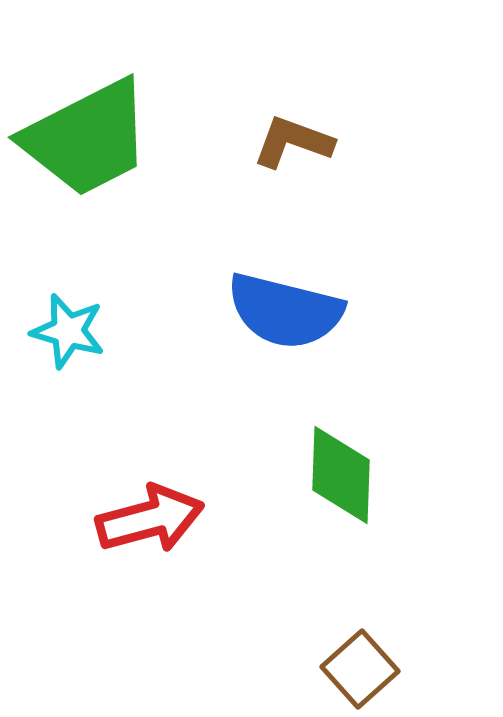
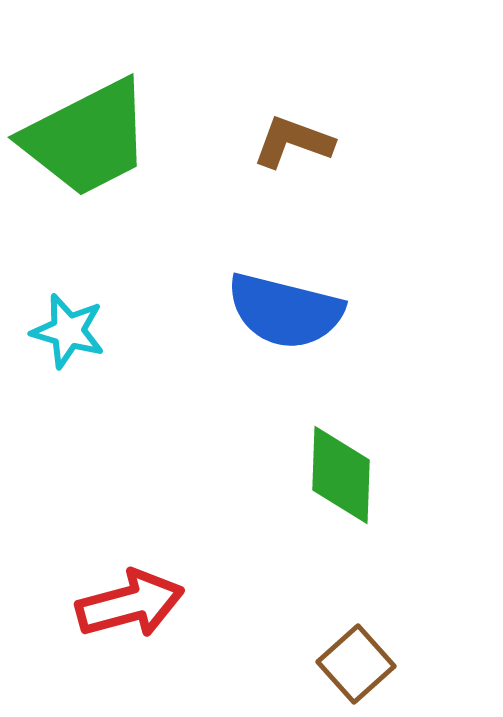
red arrow: moved 20 px left, 85 px down
brown square: moved 4 px left, 5 px up
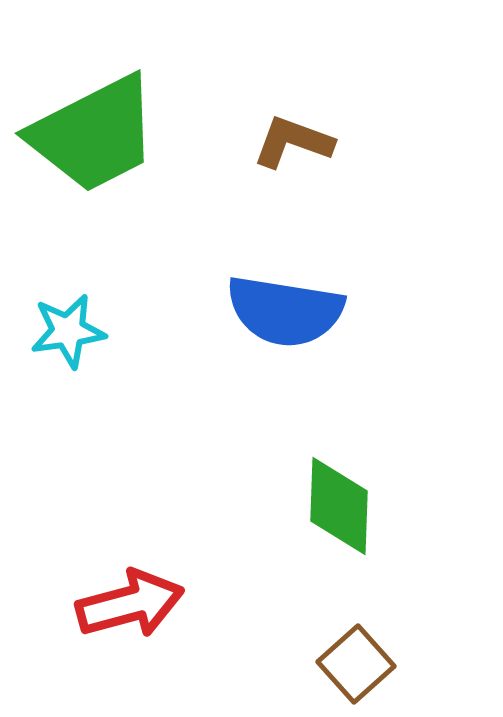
green trapezoid: moved 7 px right, 4 px up
blue semicircle: rotated 5 degrees counterclockwise
cyan star: rotated 24 degrees counterclockwise
green diamond: moved 2 px left, 31 px down
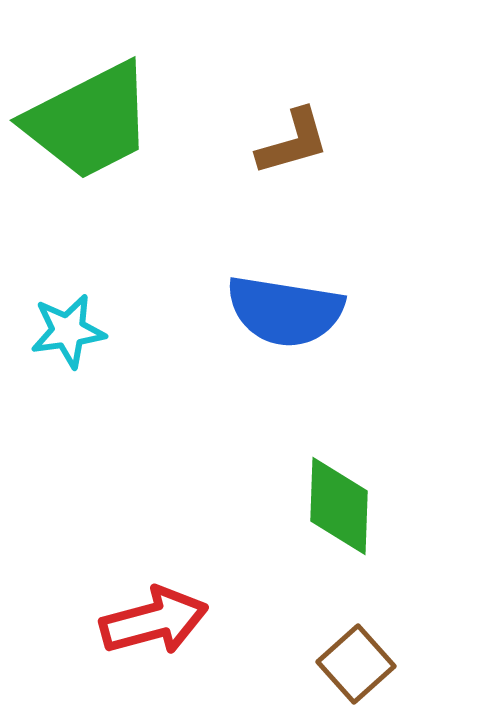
green trapezoid: moved 5 px left, 13 px up
brown L-shape: rotated 144 degrees clockwise
red arrow: moved 24 px right, 17 px down
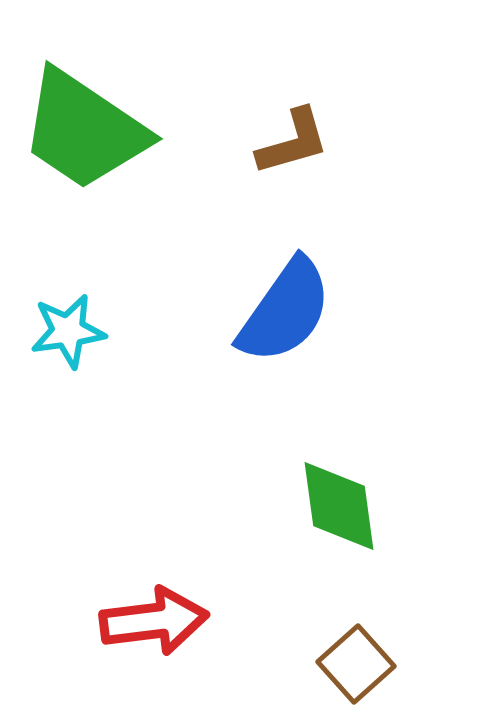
green trapezoid: moved 5 px left, 9 px down; rotated 61 degrees clockwise
blue semicircle: rotated 64 degrees counterclockwise
green diamond: rotated 10 degrees counterclockwise
red arrow: rotated 8 degrees clockwise
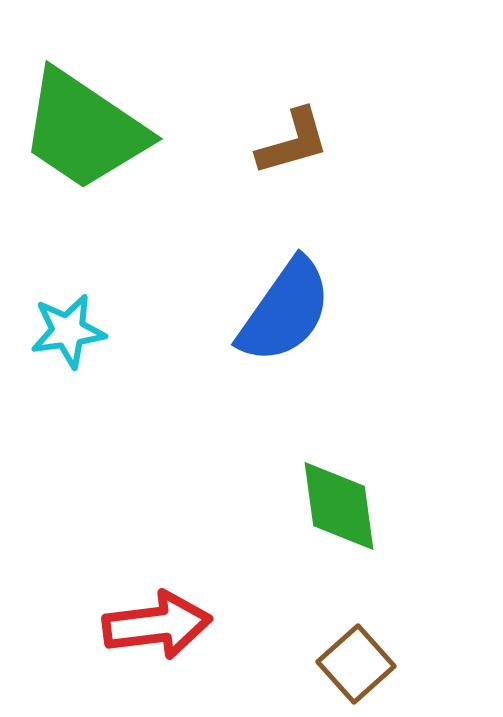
red arrow: moved 3 px right, 4 px down
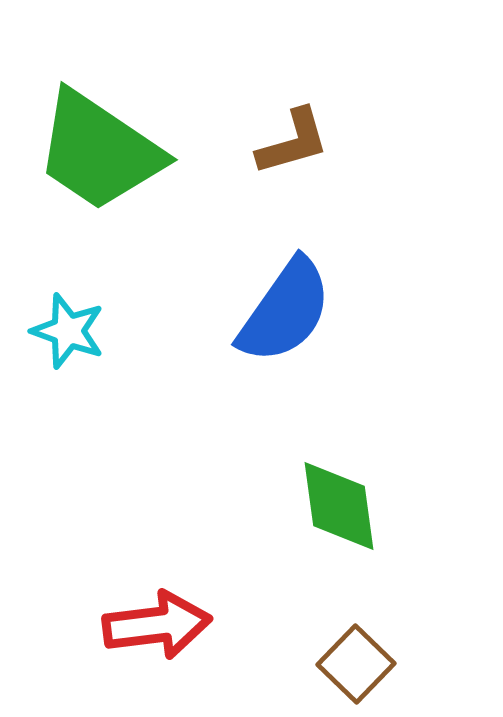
green trapezoid: moved 15 px right, 21 px down
cyan star: rotated 28 degrees clockwise
brown square: rotated 4 degrees counterclockwise
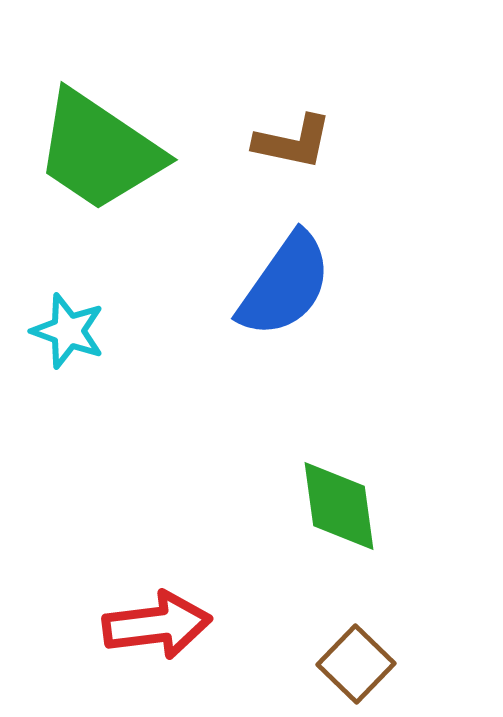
brown L-shape: rotated 28 degrees clockwise
blue semicircle: moved 26 px up
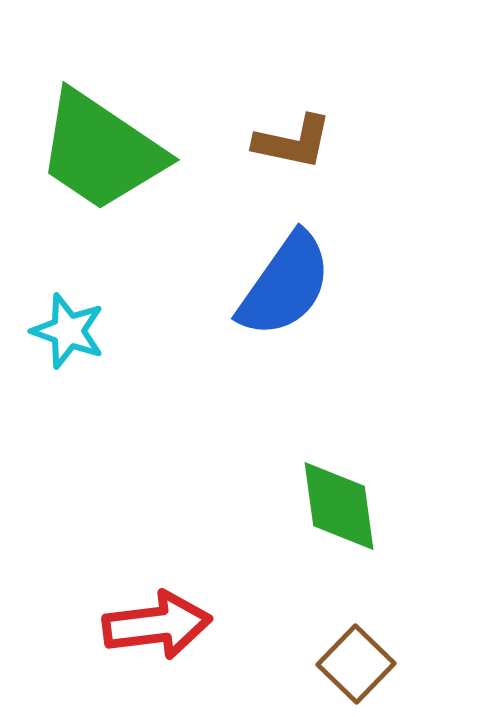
green trapezoid: moved 2 px right
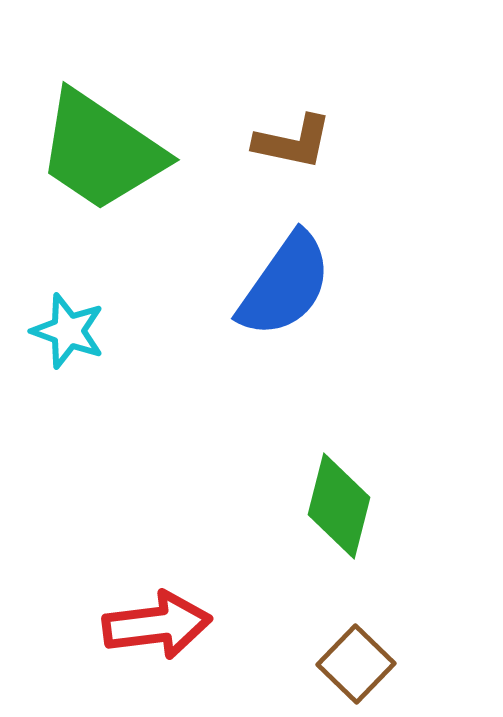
green diamond: rotated 22 degrees clockwise
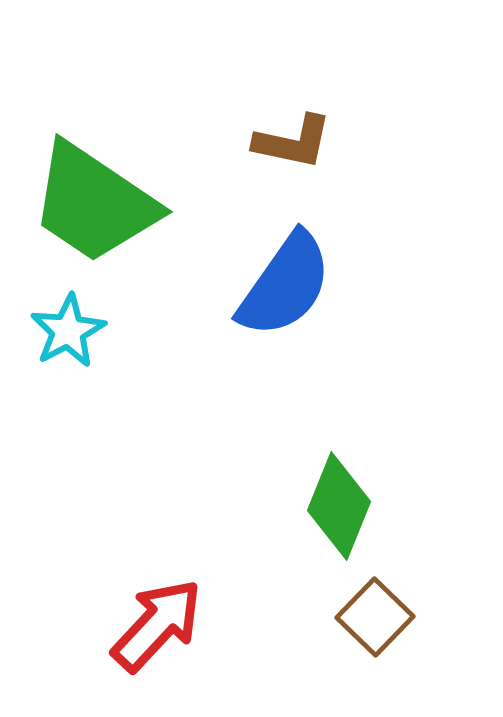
green trapezoid: moved 7 px left, 52 px down
cyan star: rotated 24 degrees clockwise
green diamond: rotated 8 degrees clockwise
red arrow: rotated 40 degrees counterclockwise
brown square: moved 19 px right, 47 px up
